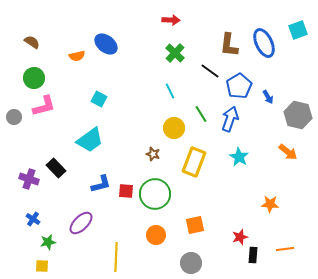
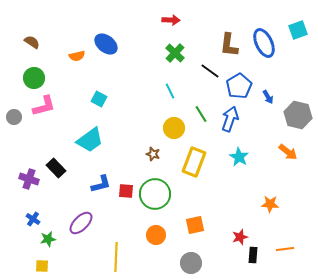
green star at (48, 242): moved 3 px up
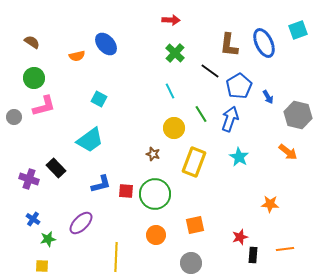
blue ellipse at (106, 44): rotated 10 degrees clockwise
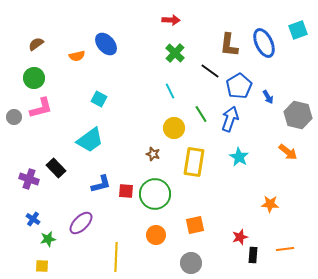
brown semicircle at (32, 42): moved 4 px right, 2 px down; rotated 70 degrees counterclockwise
pink L-shape at (44, 106): moved 3 px left, 2 px down
yellow rectangle at (194, 162): rotated 12 degrees counterclockwise
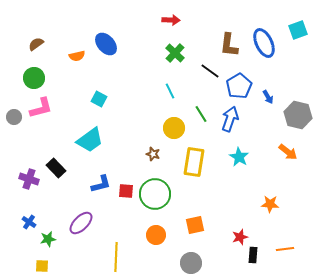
blue cross at (33, 219): moved 4 px left, 3 px down
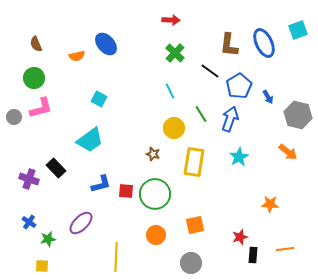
brown semicircle at (36, 44): rotated 77 degrees counterclockwise
cyan star at (239, 157): rotated 12 degrees clockwise
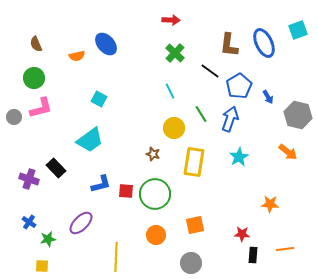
red star at (240, 237): moved 2 px right, 3 px up; rotated 21 degrees clockwise
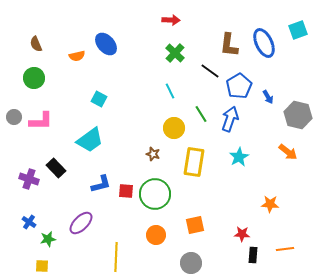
pink L-shape at (41, 108): moved 13 px down; rotated 15 degrees clockwise
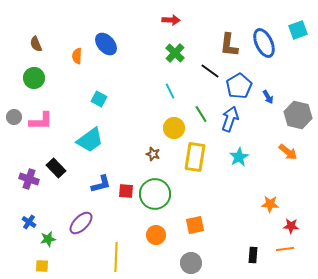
orange semicircle at (77, 56): rotated 105 degrees clockwise
yellow rectangle at (194, 162): moved 1 px right, 5 px up
red star at (242, 234): moved 49 px right, 8 px up
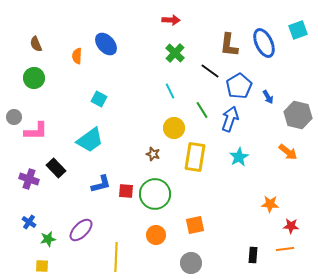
green line at (201, 114): moved 1 px right, 4 px up
pink L-shape at (41, 121): moved 5 px left, 10 px down
purple ellipse at (81, 223): moved 7 px down
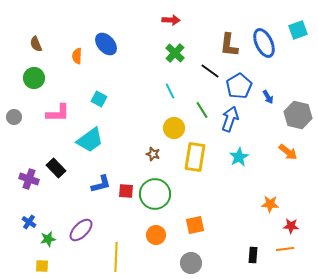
pink L-shape at (36, 131): moved 22 px right, 18 px up
